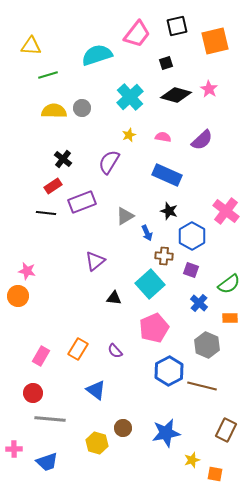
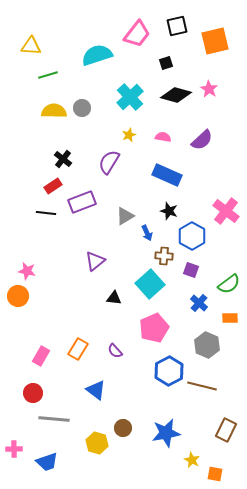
gray line at (50, 419): moved 4 px right
yellow star at (192, 460): rotated 28 degrees counterclockwise
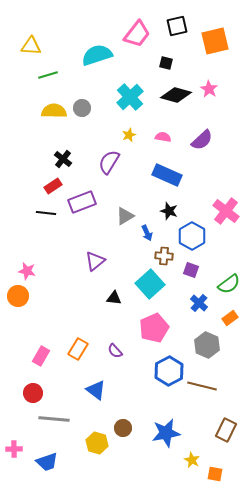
black square at (166, 63): rotated 32 degrees clockwise
orange rectangle at (230, 318): rotated 35 degrees counterclockwise
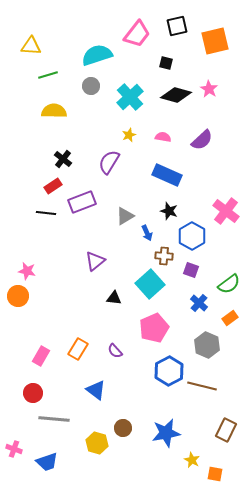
gray circle at (82, 108): moved 9 px right, 22 px up
pink cross at (14, 449): rotated 21 degrees clockwise
